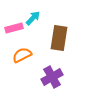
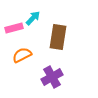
brown rectangle: moved 1 px left, 1 px up
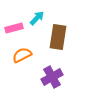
cyan arrow: moved 4 px right
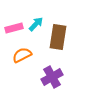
cyan arrow: moved 1 px left, 6 px down
